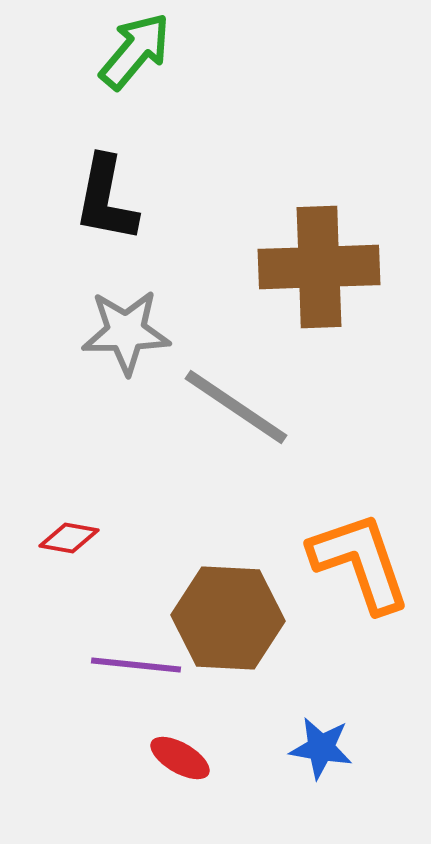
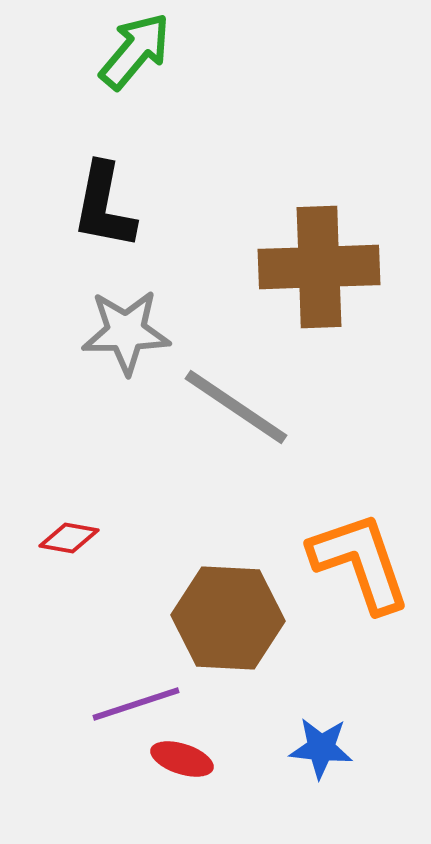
black L-shape: moved 2 px left, 7 px down
purple line: moved 39 px down; rotated 24 degrees counterclockwise
blue star: rotated 4 degrees counterclockwise
red ellipse: moved 2 px right, 1 px down; rotated 12 degrees counterclockwise
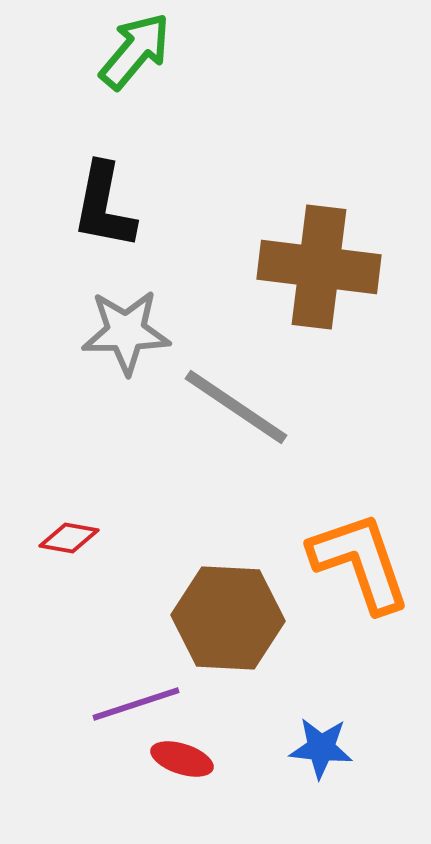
brown cross: rotated 9 degrees clockwise
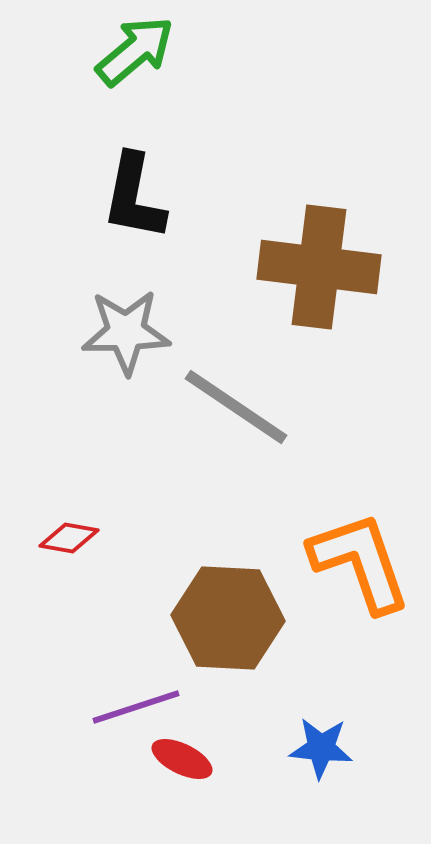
green arrow: rotated 10 degrees clockwise
black L-shape: moved 30 px right, 9 px up
purple line: moved 3 px down
red ellipse: rotated 8 degrees clockwise
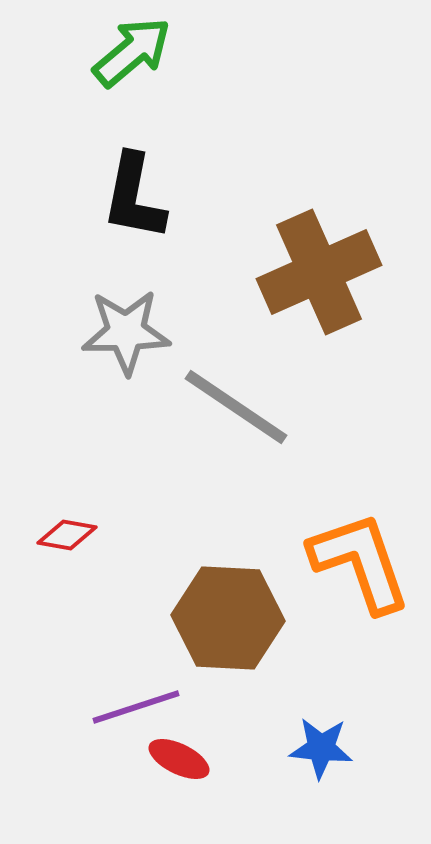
green arrow: moved 3 px left, 1 px down
brown cross: moved 5 px down; rotated 31 degrees counterclockwise
red diamond: moved 2 px left, 3 px up
red ellipse: moved 3 px left
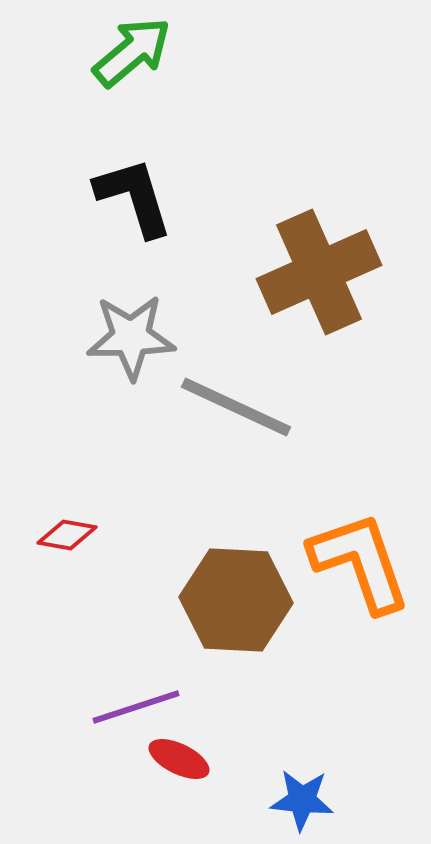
black L-shape: rotated 152 degrees clockwise
gray star: moved 5 px right, 5 px down
gray line: rotated 9 degrees counterclockwise
brown hexagon: moved 8 px right, 18 px up
blue star: moved 19 px left, 52 px down
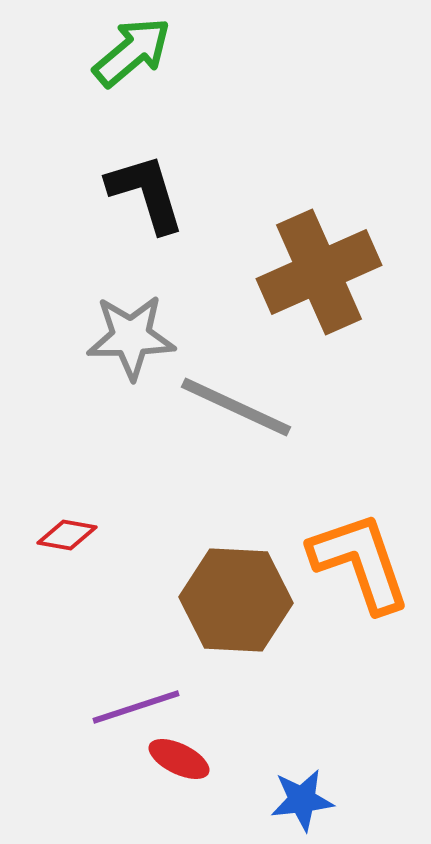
black L-shape: moved 12 px right, 4 px up
blue star: rotated 12 degrees counterclockwise
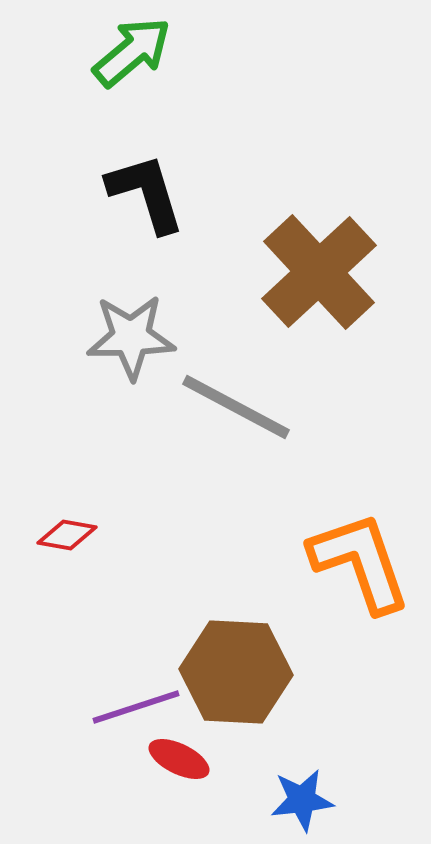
brown cross: rotated 19 degrees counterclockwise
gray line: rotated 3 degrees clockwise
brown hexagon: moved 72 px down
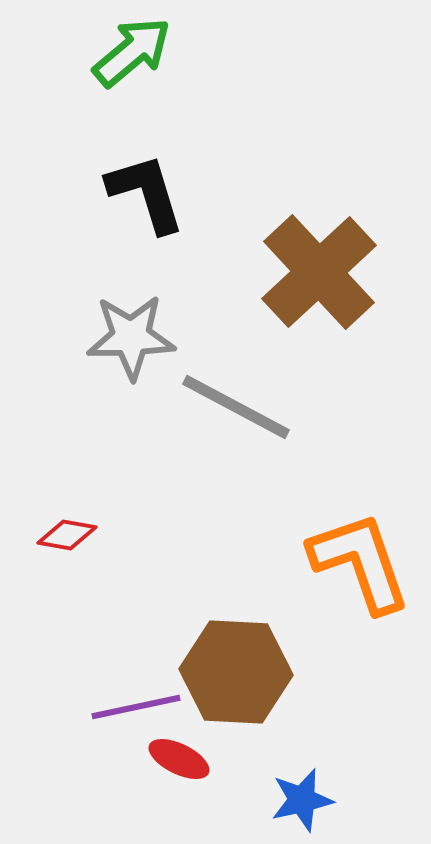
purple line: rotated 6 degrees clockwise
blue star: rotated 6 degrees counterclockwise
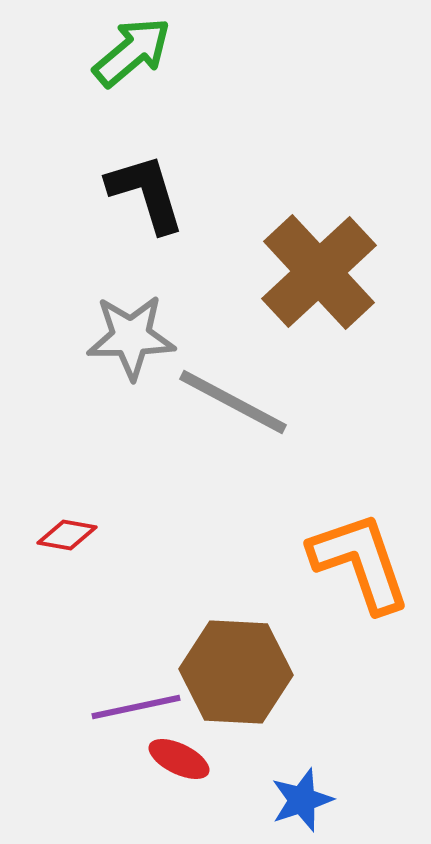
gray line: moved 3 px left, 5 px up
blue star: rotated 6 degrees counterclockwise
